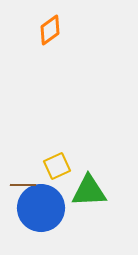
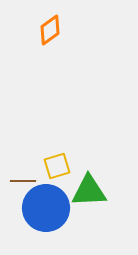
yellow square: rotated 8 degrees clockwise
brown line: moved 4 px up
blue circle: moved 5 px right
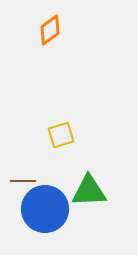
yellow square: moved 4 px right, 31 px up
blue circle: moved 1 px left, 1 px down
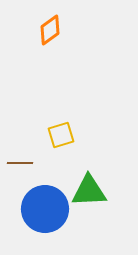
brown line: moved 3 px left, 18 px up
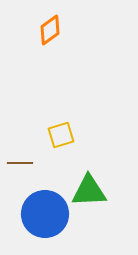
blue circle: moved 5 px down
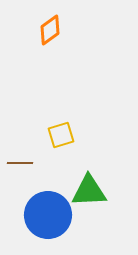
blue circle: moved 3 px right, 1 px down
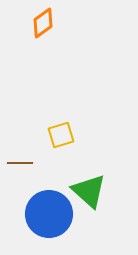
orange diamond: moved 7 px left, 7 px up
green triangle: rotated 45 degrees clockwise
blue circle: moved 1 px right, 1 px up
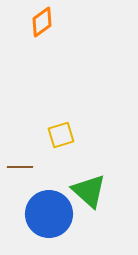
orange diamond: moved 1 px left, 1 px up
brown line: moved 4 px down
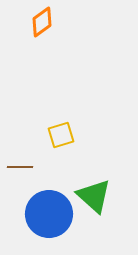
green triangle: moved 5 px right, 5 px down
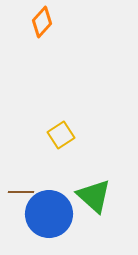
orange diamond: rotated 12 degrees counterclockwise
yellow square: rotated 16 degrees counterclockwise
brown line: moved 1 px right, 25 px down
